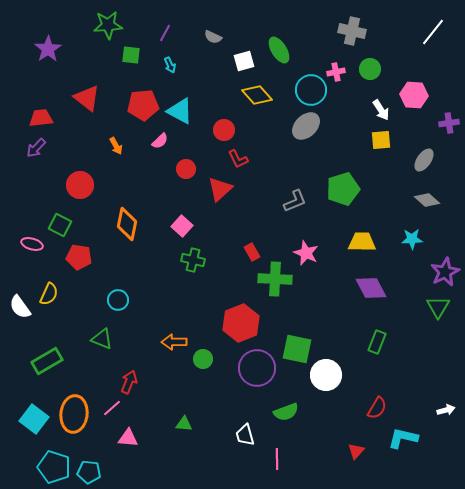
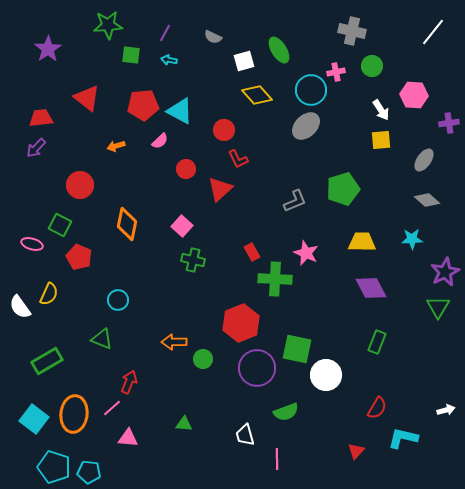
cyan arrow at (170, 65): moved 1 px left, 5 px up; rotated 126 degrees clockwise
green circle at (370, 69): moved 2 px right, 3 px up
orange arrow at (116, 146): rotated 102 degrees clockwise
red pentagon at (79, 257): rotated 15 degrees clockwise
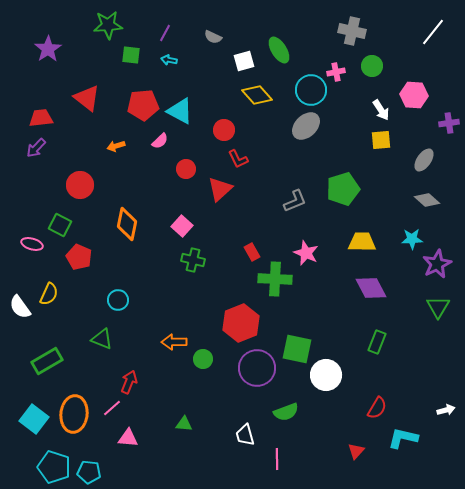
purple star at (445, 272): moved 8 px left, 8 px up
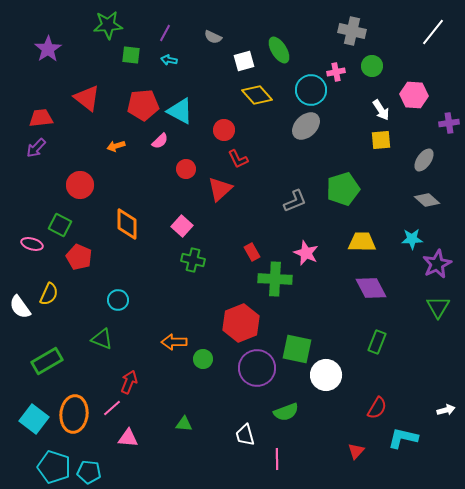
orange diamond at (127, 224): rotated 12 degrees counterclockwise
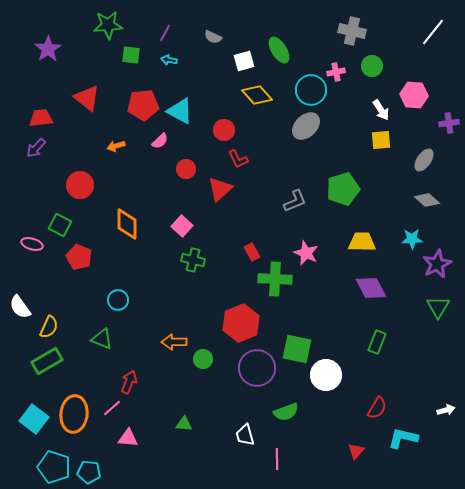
yellow semicircle at (49, 294): moved 33 px down
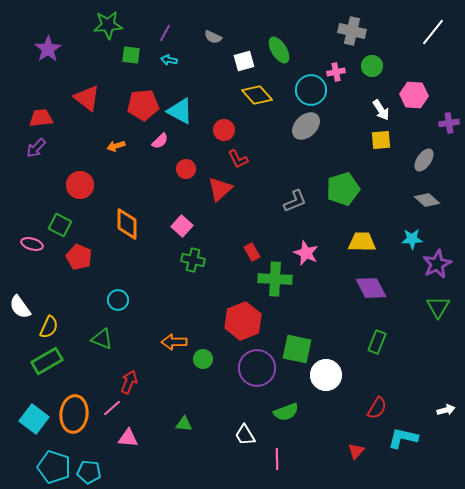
red hexagon at (241, 323): moved 2 px right, 2 px up
white trapezoid at (245, 435): rotated 15 degrees counterclockwise
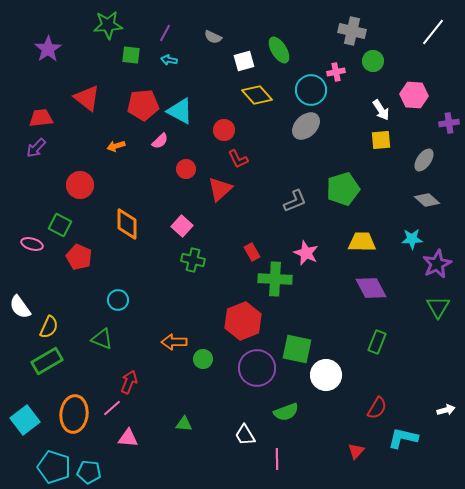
green circle at (372, 66): moved 1 px right, 5 px up
cyan square at (34, 419): moved 9 px left, 1 px down; rotated 16 degrees clockwise
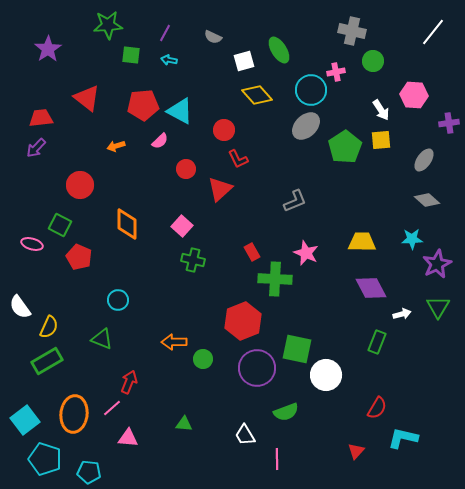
green pentagon at (343, 189): moved 2 px right, 42 px up; rotated 16 degrees counterclockwise
white arrow at (446, 410): moved 44 px left, 96 px up
cyan pentagon at (54, 467): moved 9 px left, 8 px up
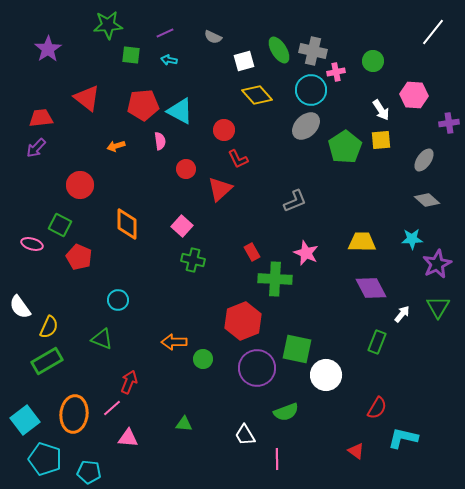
gray cross at (352, 31): moved 39 px left, 20 px down
purple line at (165, 33): rotated 36 degrees clockwise
pink semicircle at (160, 141): rotated 54 degrees counterclockwise
white arrow at (402, 314): rotated 36 degrees counterclockwise
red triangle at (356, 451): rotated 36 degrees counterclockwise
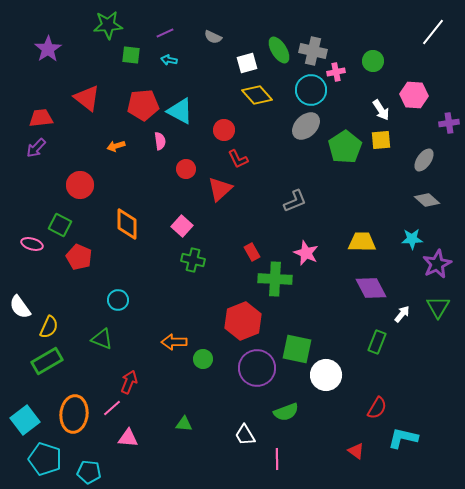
white square at (244, 61): moved 3 px right, 2 px down
